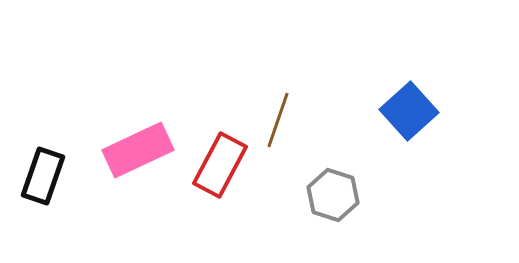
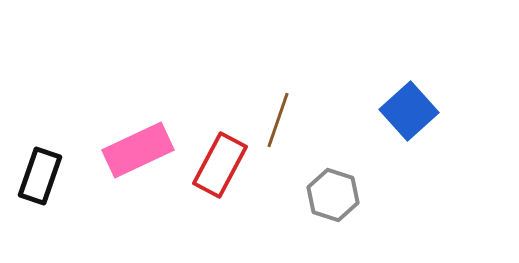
black rectangle: moved 3 px left
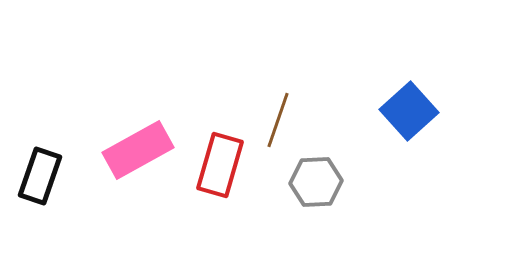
pink rectangle: rotated 4 degrees counterclockwise
red rectangle: rotated 12 degrees counterclockwise
gray hexagon: moved 17 px left, 13 px up; rotated 21 degrees counterclockwise
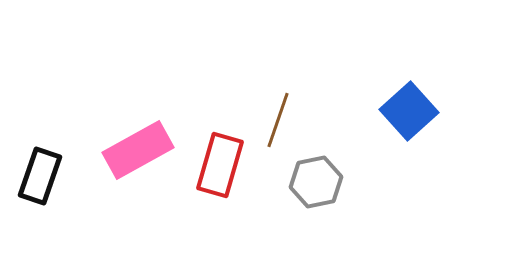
gray hexagon: rotated 9 degrees counterclockwise
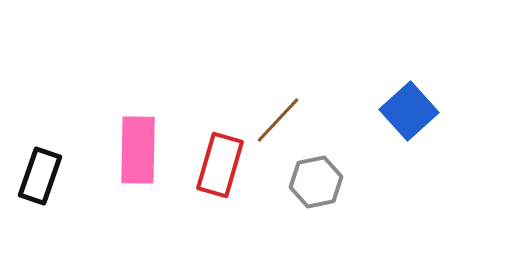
brown line: rotated 24 degrees clockwise
pink rectangle: rotated 60 degrees counterclockwise
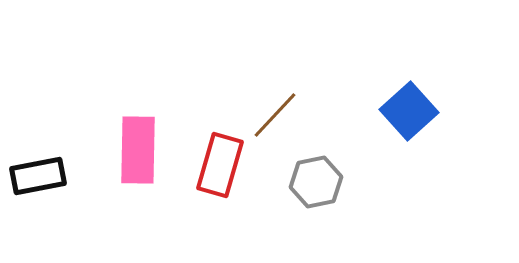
brown line: moved 3 px left, 5 px up
black rectangle: moved 2 px left; rotated 60 degrees clockwise
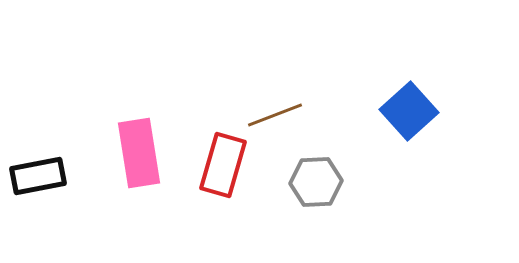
brown line: rotated 26 degrees clockwise
pink rectangle: moved 1 px right, 3 px down; rotated 10 degrees counterclockwise
red rectangle: moved 3 px right
gray hexagon: rotated 9 degrees clockwise
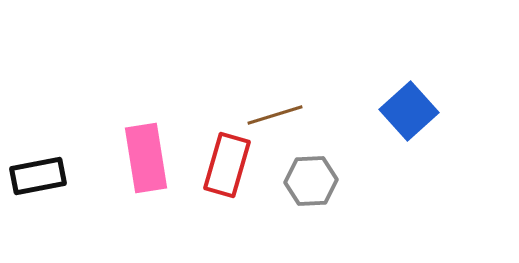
brown line: rotated 4 degrees clockwise
pink rectangle: moved 7 px right, 5 px down
red rectangle: moved 4 px right
gray hexagon: moved 5 px left, 1 px up
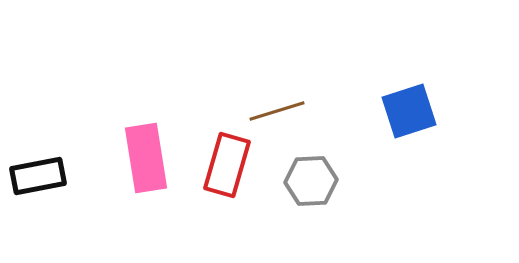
blue square: rotated 24 degrees clockwise
brown line: moved 2 px right, 4 px up
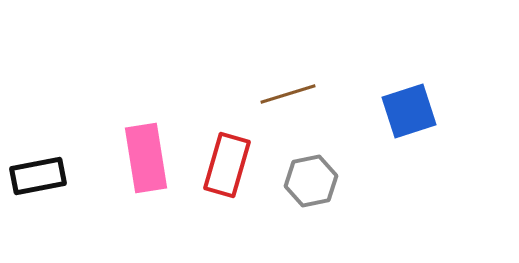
brown line: moved 11 px right, 17 px up
gray hexagon: rotated 9 degrees counterclockwise
